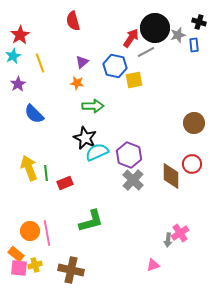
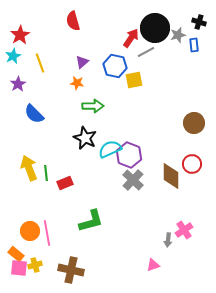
cyan semicircle: moved 13 px right, 3 px up
pink cross: moved 4 px right, 3 px up
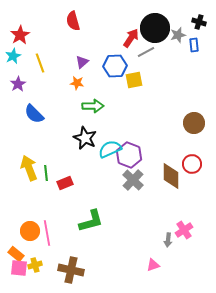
blue hexagon: rotated 15 degrees counterclockwise
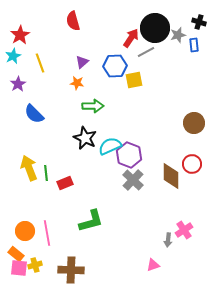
cyan semicircle: moved 3 px up
orange circle: moved 5 px left
brown cross: rotated 10 degrees counterclockwise
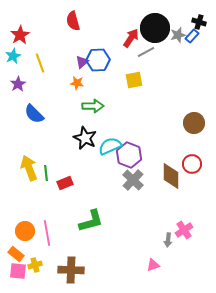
blue rectangle: moved 2 px left, 9 px up; rotated 48 degrees clockwise
blue hexagon: moved 17 px left, 6 px up
pink square: moved 1 px left, 3 px down
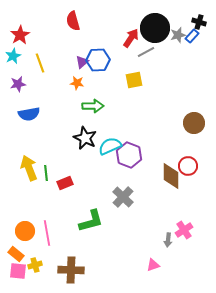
purple star: rotated 21 degrees clockwise
blue semicircle: moved 5 px left; rotated 55 degrees counterclockwise
red circle: moved 4 px left, 2 px down
gray cross: moved 10 px left, 17 px down
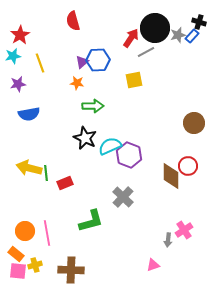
cyan star: rotated 14 degrees clockwise
yellow arrow: rotated 55 degrees counterclockwise
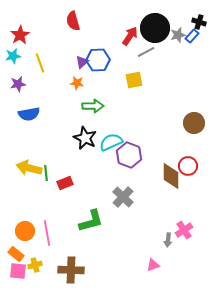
red arrow: moved 1 px left, 2 px up
cyan semicircle: moved 1 px right, 4 px up
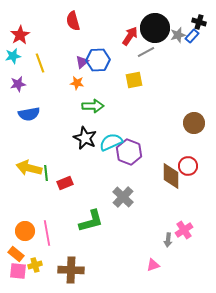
purple hexagon: moved 3 px up
